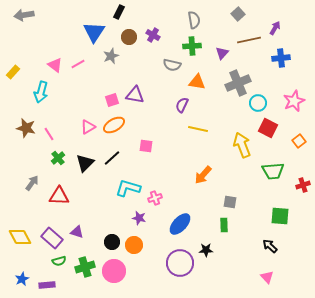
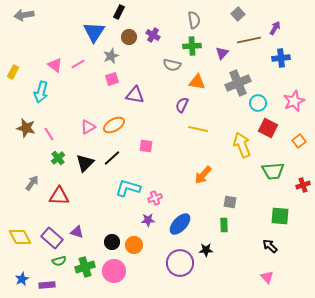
yellow rectangle at (13, 72): rotated 16 degrees counterclockwise
pink square at (112, 100): moved 21 px up
purple star at (139, 218): moved 9 px right, 2 px down; rotated 16 degrees counterclockwise
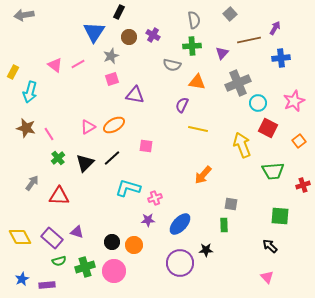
gray square at (238, 14): moved 8 px left
cyan arrow at (41, 92): moved 11 px left
gray square at (230, 202): moved 1 px right, 2 px down
